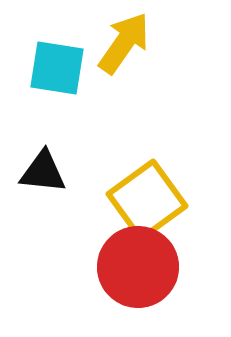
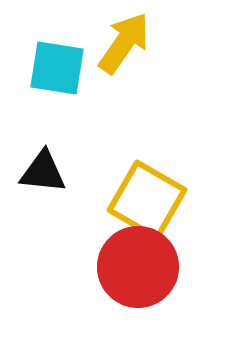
yellow square: rotated 24 degrees counterclockwise
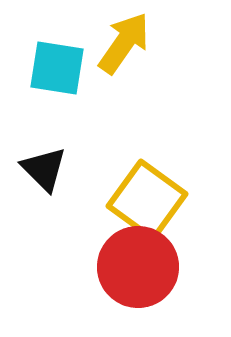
black triangle: moved 1 px right, 3 px up; rotated 39 degrees clockwise
yellow square: rotated 6 degrees clockwise
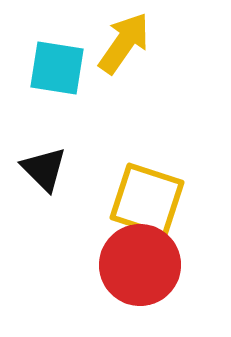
yellow square: rotated 18 degrees counterclockwise
red circle: moved 2 px right, 2 px up
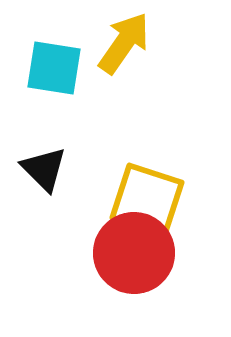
cyan square: moved 3 px left
red circle: moved 6 px left, 12 px up
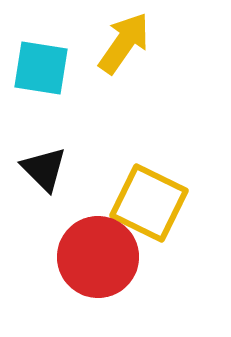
cyan square: moved 13 px left
yellow square: moved 2 px right, 3 px down; rotated 8 degrees clockwise
red circle: moved 36 px left, 4 px down
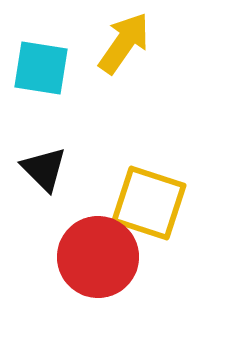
yellow square: rotated 8 degrees counterclockwise
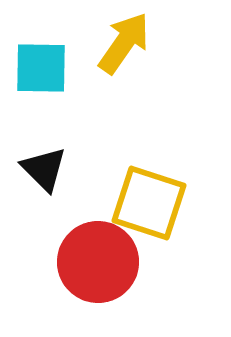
cyan square: rotated 8 degrees counterclockwise
red circle: moved 5 px down
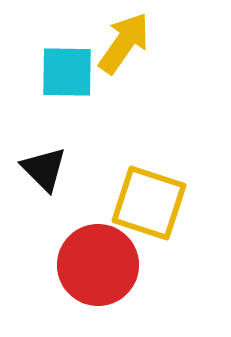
cyan square: moved 26 px right, 4 px down
red circle: moved 3 px down
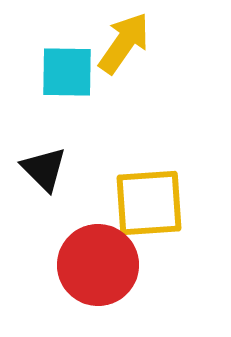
yellow square: rotated 22 degrees counterclockwise
